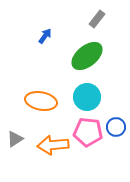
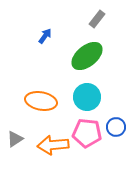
pink pentagon: moved 1 px left, 1 px down
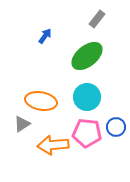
gray triangle: moved 7 px right, 15 px up
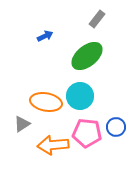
blue arrow: rotated 28 degrees clockwise
cyan circle: moved 7 px left, 1 px up
orange ellipse: moved 5 px right, 1 px down
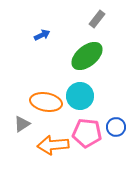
blue arrow: moved 3 px left, 1 px up
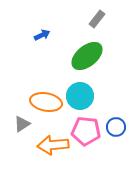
pink pentagon: moved 1 px left, 2 px up
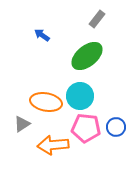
blue arrow: rotated 119 degrees counterclockwise
pink pentagon: moved 3 px up
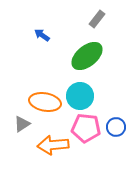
orange ellipse: moved 1 px left
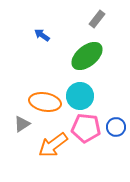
orange arrow: rotated 32 degrees counterclockwise
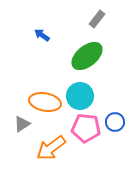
blue circle: moved 1 px left, 5 px up
orange arrow: moved 2 px left, 3 px down
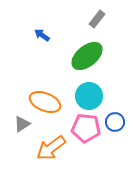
cyan circle: moved 9 px right
orange ellipse: rotated 12 degrees clockwise
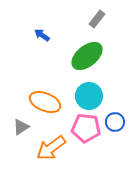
gray triangle: moved 1 px left, 3 px down
